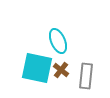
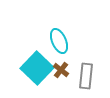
cyan ellipse: moved 1 px right
cyan square: rotated 32 degrees clockwise
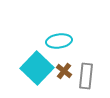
cyan ellipse: rotated 75 degrees counterclockwise
brown cross: moved 3 px right, 1 px down
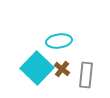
brown cross: moved 2 px left, 2 px up
gray rectangle: moved 1 px up
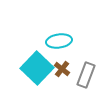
gray rectangle: rotated 15 degrees clockwise
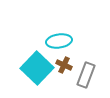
brown cross: moved 2 px right, 4 px up; rotated 14 degrees counterclockwise
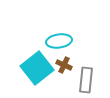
cyan square: rotated 8 degrees clockwise
gray rectangle: moved 5 px down; rotated 15 degrees counterclockwise
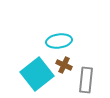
cyan square: moved 6 px down
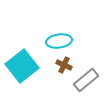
cyan square: moved 15 px left, 8 px up
gray rectangle: rotated 45 degrees clockwise
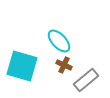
cyan ellipse: rotated 55 degrees clockwise
cyan square: rotated 36 degrees counterclockwise
